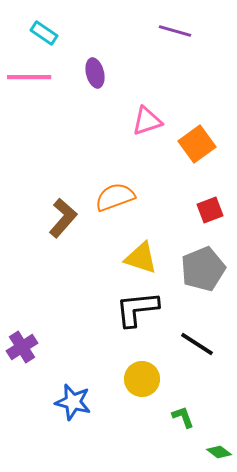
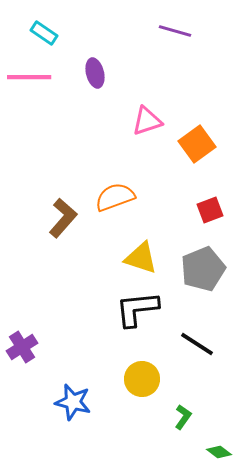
green L-shape: rotated 55 degrees clockwise
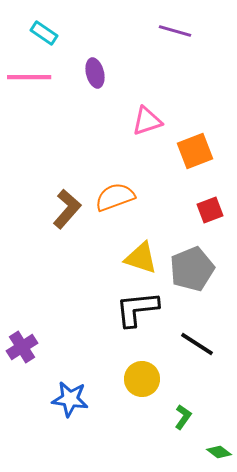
orange square: moved 2 px left, 7 px down; rotated 15 degrees clockwise
brown L-shape: moved 4 px right, 9 px up
gray pentagon: moved 11 px left
blue star: moved 3 px left, 3 px up; rotated 6 degrees counterclockwise
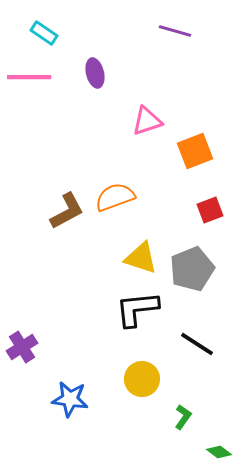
brown L-shape: moved 2 px down; rotated 21 degrees clockwise
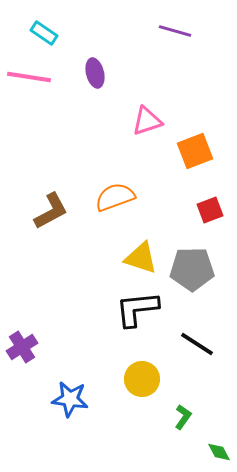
pink line: rotated 9 degrees clockwise
brown L-shape: moved 16 px left
gray pentagon: rotated 21 degrees clockwise
green diamond: rotated 25 degrees clockwise
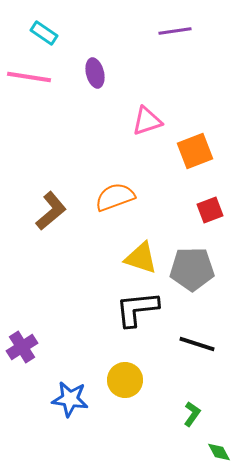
purple line: rotated 24 degrees counterclockwise
brown L-shape: rotated 12 degrees counterclockwise
black line: rotated 15 degrees counterclockwise
yellow circle: moved 17 px left, 1 px down
green L-shape: moved 9 px right, 3 px up
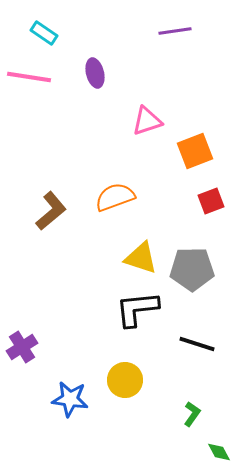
red square: moved 1 px right, 9 px up
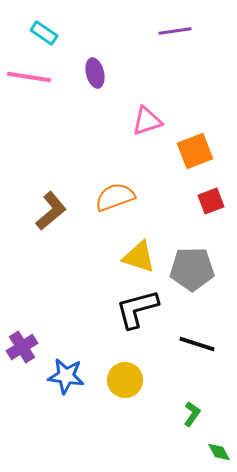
yellow triangle: moved 2 px left, 1 px up
black L-shape: rotated 9 degrees counterclockwise
blue star: moved 4 px left, 23 px up
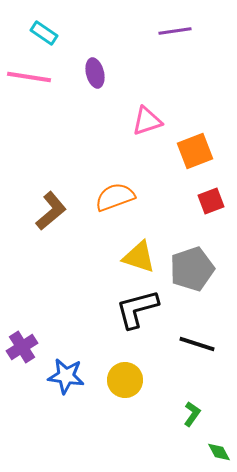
gray pentagon: rotated 18 degrees counterclockwise
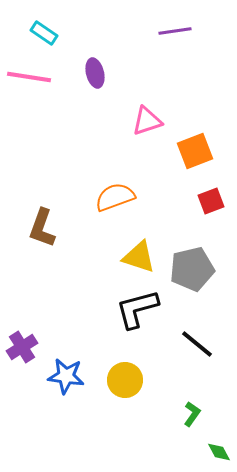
brown L-shape: moved 9 px left, 17 px down; rotated 150 degrees clockwise
gray pentagon: rotated 6 degrees clockwise
black line: rotated 21 degrees clockwise
